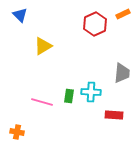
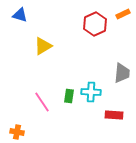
blue triangle: rotated 28 degrees counterclockwise
pink line: rotated 40 degrees clockwise
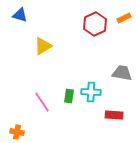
orange rectangle: moved 1 px right, 4 px down
gray trapezoid: rotated 85 degrees counterclockwise
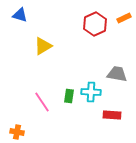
gray trapezoid: moved 5 px left, 1 px down
red rectangle: moved 2 px left
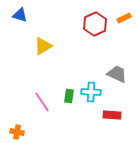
gray trapezoid: rotated 15 degrees clockwise
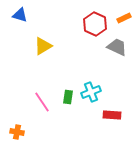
red hexagon: rotated 10 degrees counterclockwise
gray trapezoid: moved 27 px up
cyan cross: rotated 24 degrees counterclockwise
green rectangle: moved 1 px left, 1 px down
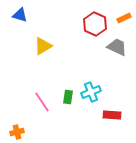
orange cross: rotated 24 degrees counterclockwise
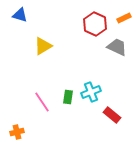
red rectangle: rotated 36 degrees clockwise
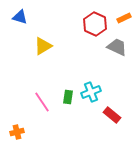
blue triangle: moved 2 px down
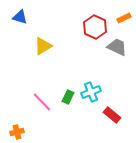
red hexagon: moved 3 px down
green rectangle: rotated 16 degrees clockwise
pink line: rotated 10 degrees counterclockwise
